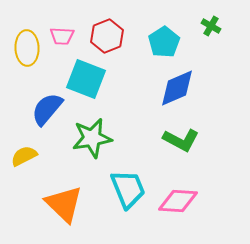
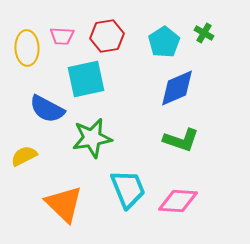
green cross: moved 7 px left, 7 px down
red hexagon: rotated 12 degrees clockwise
cyan square: rotated 33 degrees counterclockwise
blue semicircle: rotated 102 degrees counterclockwise
green L-shape: rotated 9 degrees counterclockwise
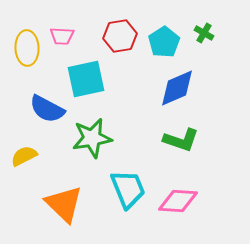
red hexagon: moved 13 px right
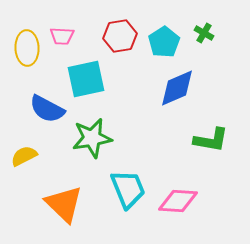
green L-shape: moved 30 px right; rotated 9 degrees counterclockwise
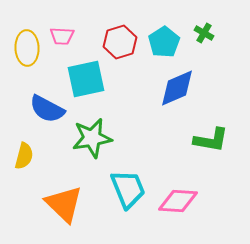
red hexagon: moved 6 px down; rotated 8 degrees counterclockwise
yellow semicircle: rotated 132 degrees clockwise
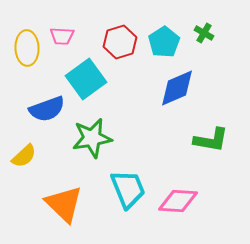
cyan square: rotated 24 degrees counterclockwise
blue semicircle: rotated 48 degrees counterclockwise
yellow semicircle: rotated 32 degrees clockwise
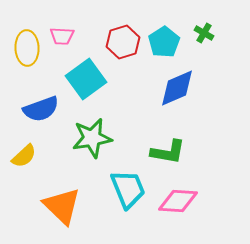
red hexagon: moved 3 px right
blue semicircle: moved 6 px left
green L-shape: moved 43 px left, 12 px down
orange triangle: moved 2 px left, 2 px down
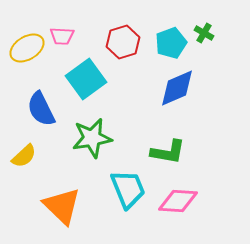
cyan pentagon: moved 7 px right, 1 px down; rotated 12 degrees clockwise
yellow ellipse: rotated 60 degrees clockwise
blue semicircle: rotated 84 degrees clockwise
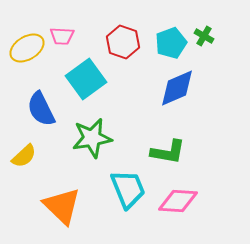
green cross: moved 3 px down
red hexagon: rotated 24 degrees counterclockwise
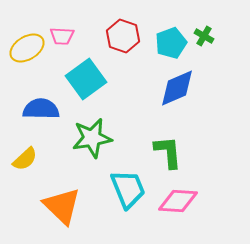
red hexagon: moved 6 px up
blue semicircle: rotated 117 degrees clockwise
green L-shape: rotated 105 degrees counterclockwise
yellow semicircle: moved 1 px right, 3 px down
